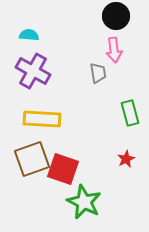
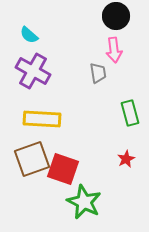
cyan semicircle: rotated 144 degrees counterclockwise
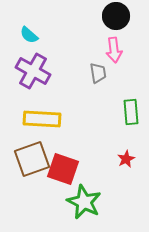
green rectangle: moved 1 px right, 1 px up; rotated 10 degrees clockwise
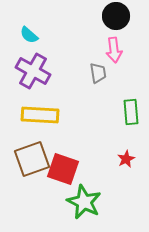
yellow rectangle: moved 2 px left, 4 px up
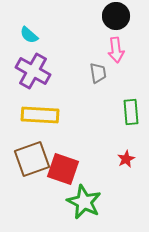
pink arrow: moved 2 px right
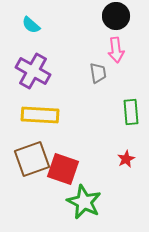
cyan semicircle: moved 2 px right, 10 px up
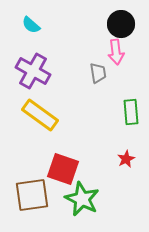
black circle: moved 5 px right, 8 px down
pink arrow: moved 2 px down
yellow rectangle: rotated 33 degrees clockwise
brown square: moved 36 px down; rotated 12 degrees clockwise
green star: moved 2 px left, 3 px up
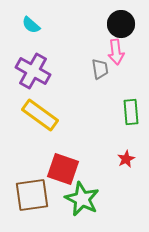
gray trapezoid: moved 2 px right, 4 px up
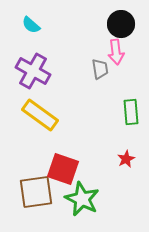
brown square: moved 4 px right, 3 px up
